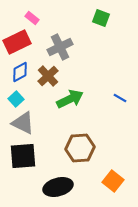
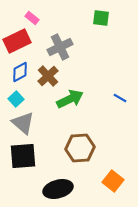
green square: rotated 12 degrees counterclockwise
red rectangle: moved 1 px up
gray triangle: rotated 15 degrees clockwise
black ellipse: moved 2 px down
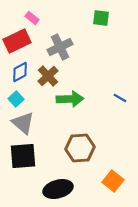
green arrow: rotated 24 degrees clockwise
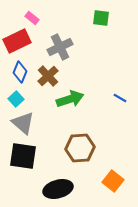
blue diamond: rotated 40 degrees counterclockwise
green arrow: rotated 16 degrees counterclockwise
black square: rotated 12 degrees clockwise
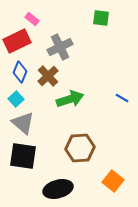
pink rectangle: moved 1 px down
blue line: moved 2 px right
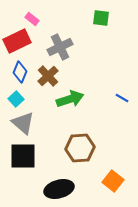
black square: rotated 8 degrees counterclockwise
black ellipse: moved 1 px right
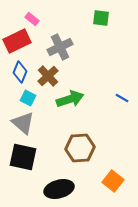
cyan square: moved 12 px right, 1 px up; rotated 21 degrees counterclockwise
black square: moved 1 px down; rotated 12 degrees clockwise
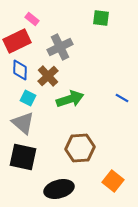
blue diamond: moved 2 px up; rotated 20 degrees counterclockwise
